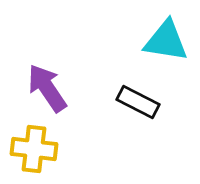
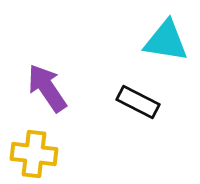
yellow cross: moved 5 px down
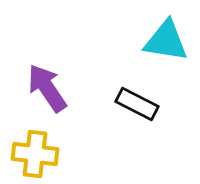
black rectangle: moved 1 px left, 2 px down
yellow cross: moved 1 px right
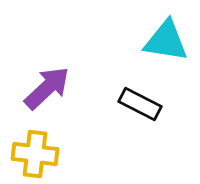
purple arrow: rotated 81 degrees clockwise
black rectangle: moved 3 px right
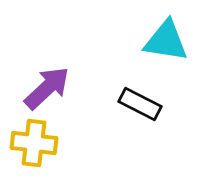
yellow cross: moved 1 px left, 11 px up
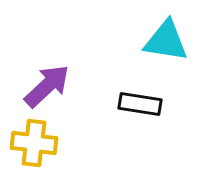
purple arrow: moved 2 px up
black rectangle: rotated 18 degrees counterclockwise
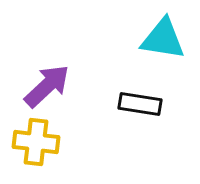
cyan triangle: moved 3 px left, 2 px up
yellow cross: moved 2 px right, 1 px up
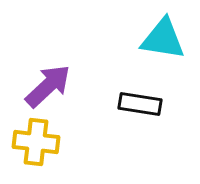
purple arrow: moved 1 px right
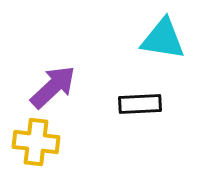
purple arrow: moved 5 px right, 1 px down
black rectangle: rotated 12 degrees counterclockwise
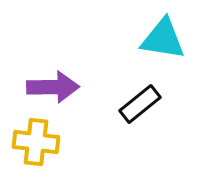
purple arrow: rotated 42 degrees clockwise
black rectangle: rotated 36 degrees counterclockwise
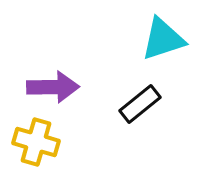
cyan triangle: rotated 27 degrees counterclockwise
yellow cross: rotated 9 degrees clockwise
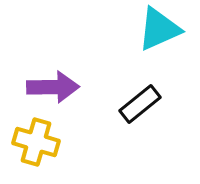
cyan triangle: moved 4 px left, 10 px up; rotated 6 degrees counterclockwise
